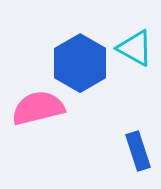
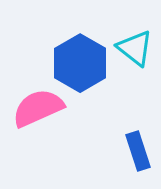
cyan triangle: rotated 9 degrees clockwise
pink semicircle: rotated 10 degrees counterclockwise
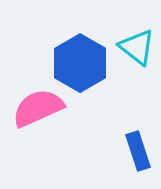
cyan triangle: moved 2 px right, 1 px up
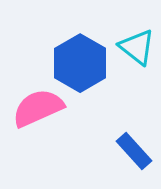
blue rectangle: moved 4 px left; rotated 24 degrees counterclockwise
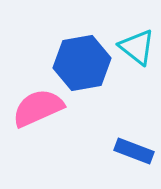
blue hexagon: moved 2 px right; rotated 20 degrees clockwise
blue rectangle: rotated 27 degrees counterclockwise
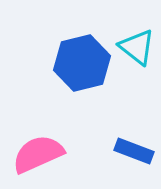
blue hexagon: rotated 4 degrees counterclockwise
pink semicircle: moved 46 px down
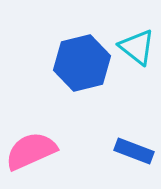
pink semicircle: moved 7 px left, 3 px up
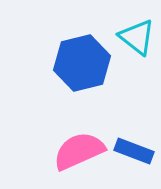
cyan triangle: moved 10 px up
pink semicircle: moved 48 px right
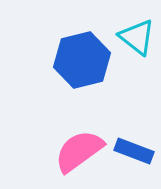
blue hexagon: moved 3 px up
pink semicircle: rotated 12 degrees counterclockwise
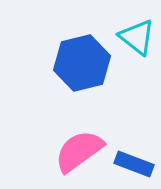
blue hexagon: moved 3 px down
blue rectangle: moved 13 px down
